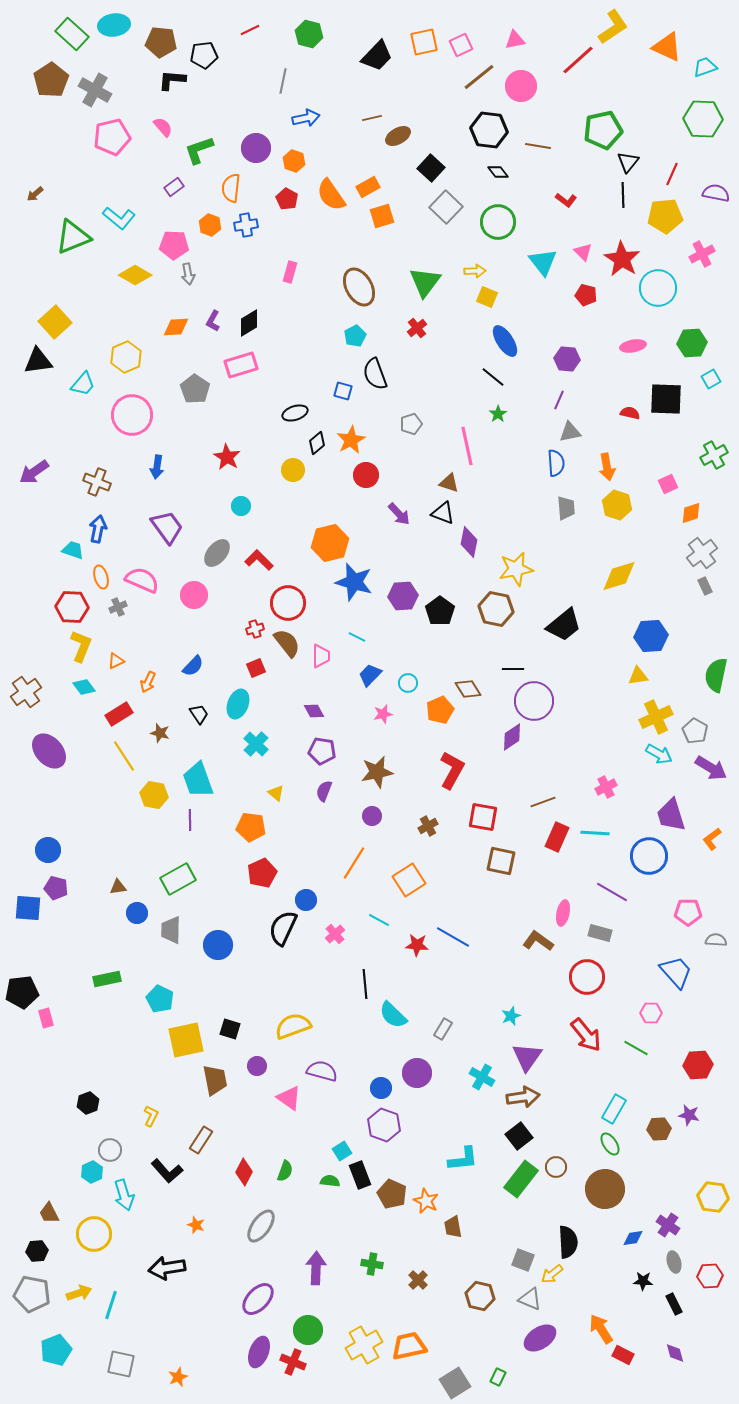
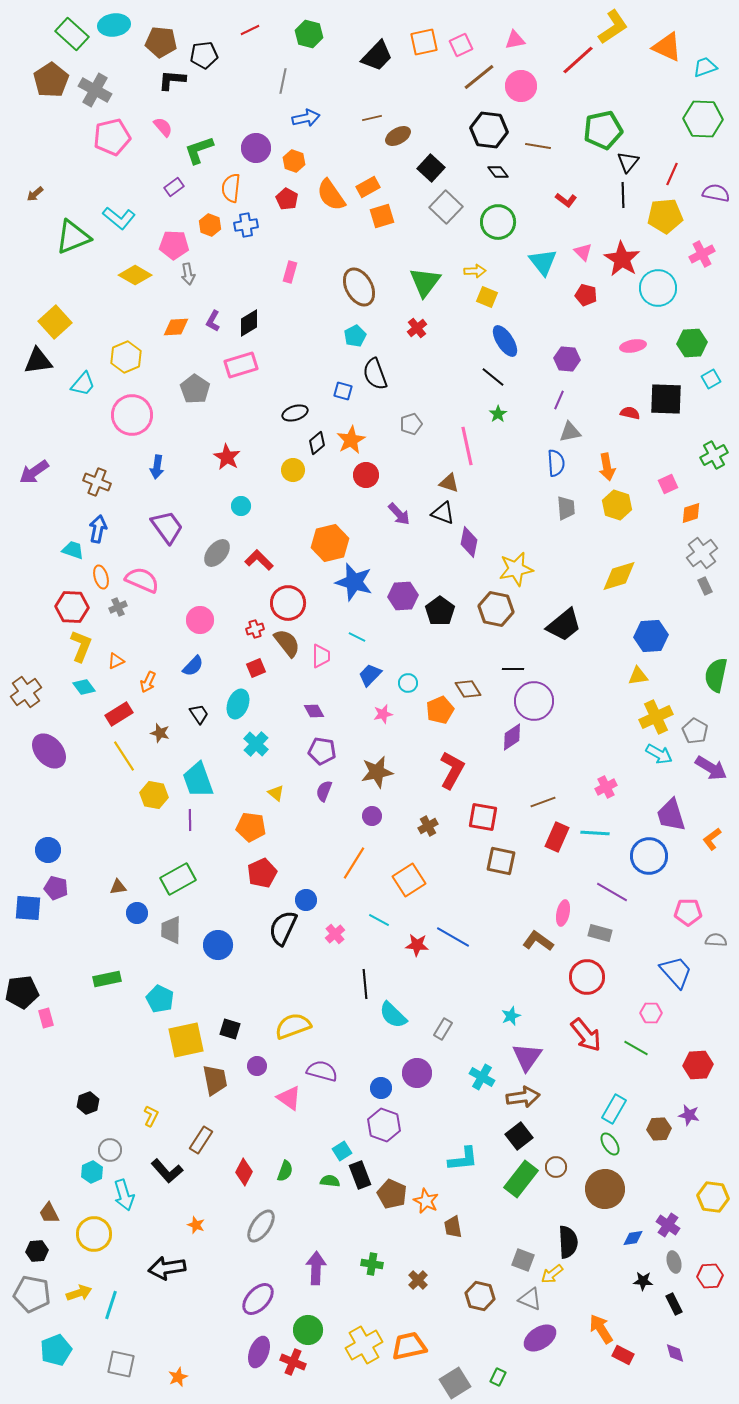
pink circle at (194, 595): moved 6 px right, 25 px down
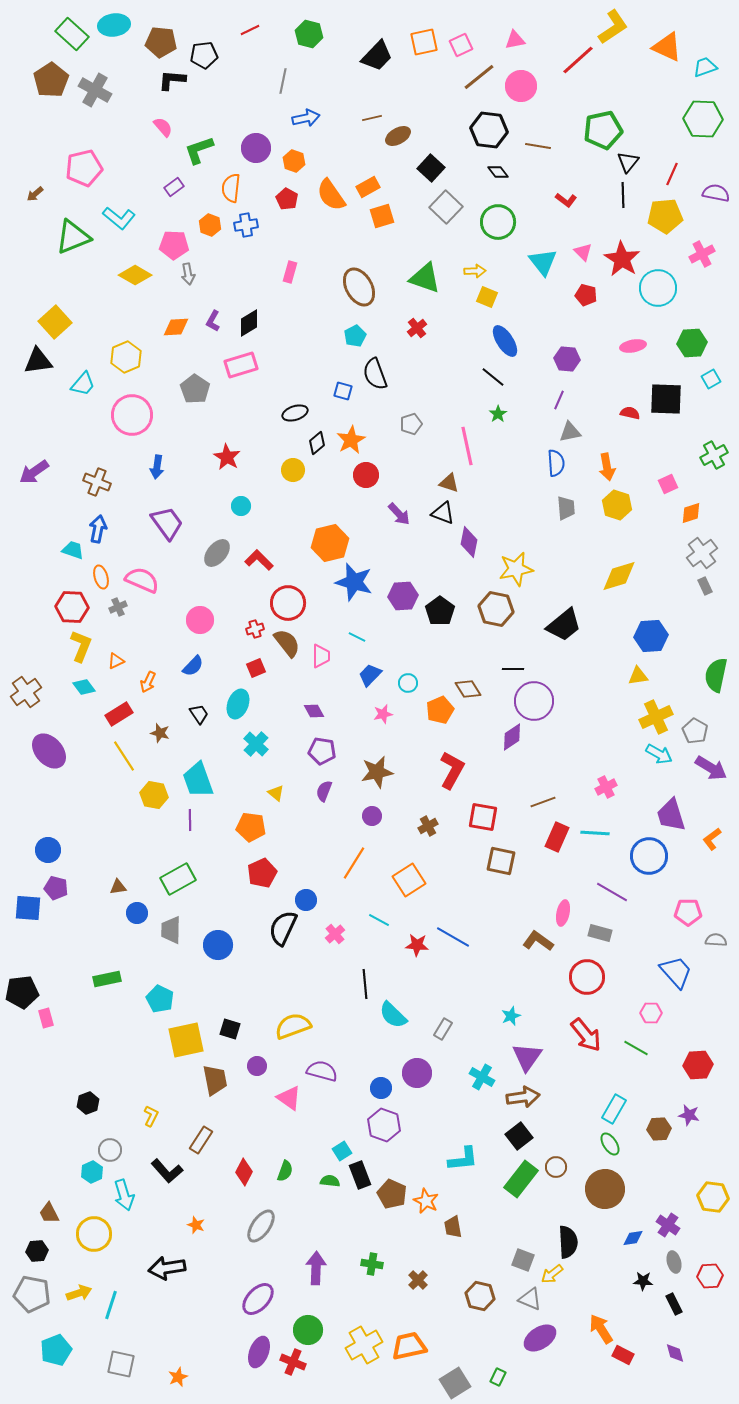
pink pentagon at (112, 137): moved 28 px left, 31 px down
green triangle at (425, 282): moved 4 px up; rotated 48 degrees counterclockwise
purple trapezoid at (167, 527): moved 4 px up
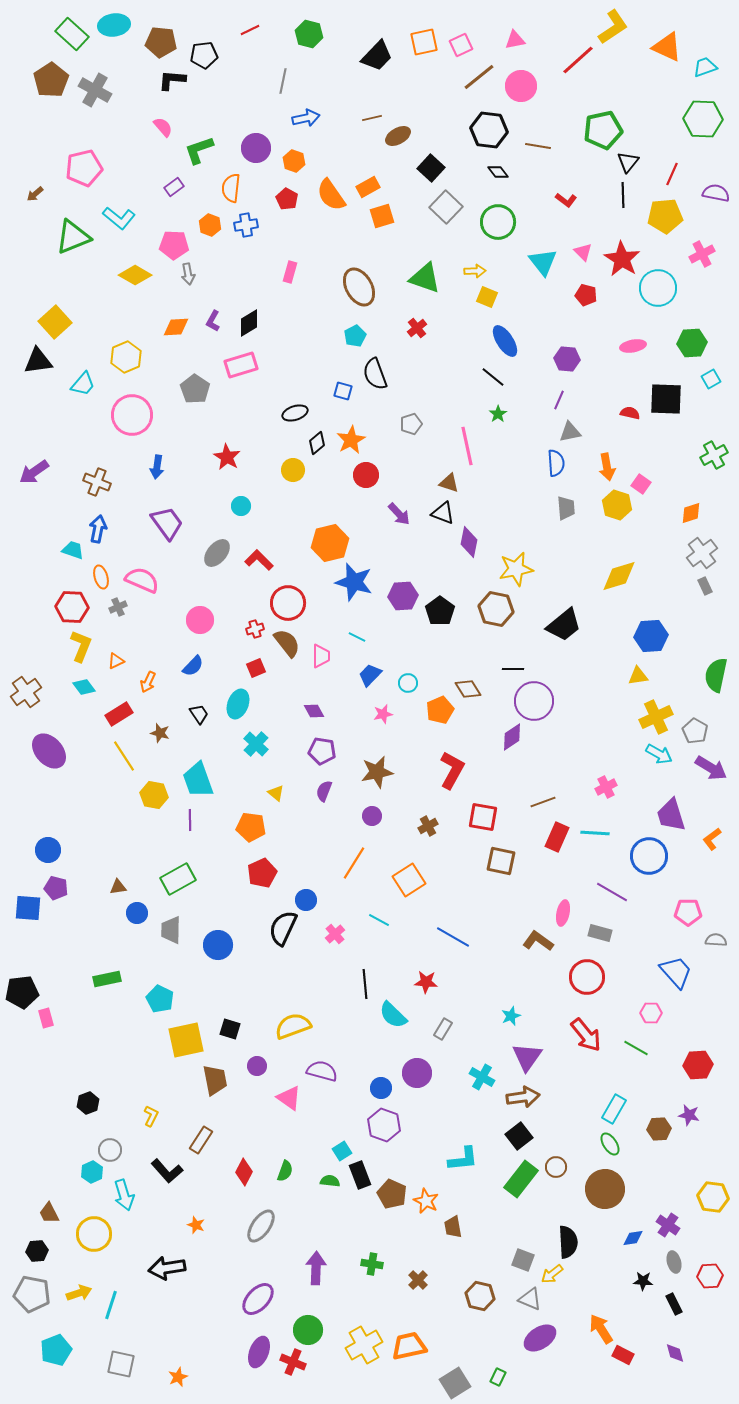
pink square at (668, 484): moved 27 px left; rotated 30 degrees counterclockwise
red star at (417, 945): moved 9 px right, 37 px down
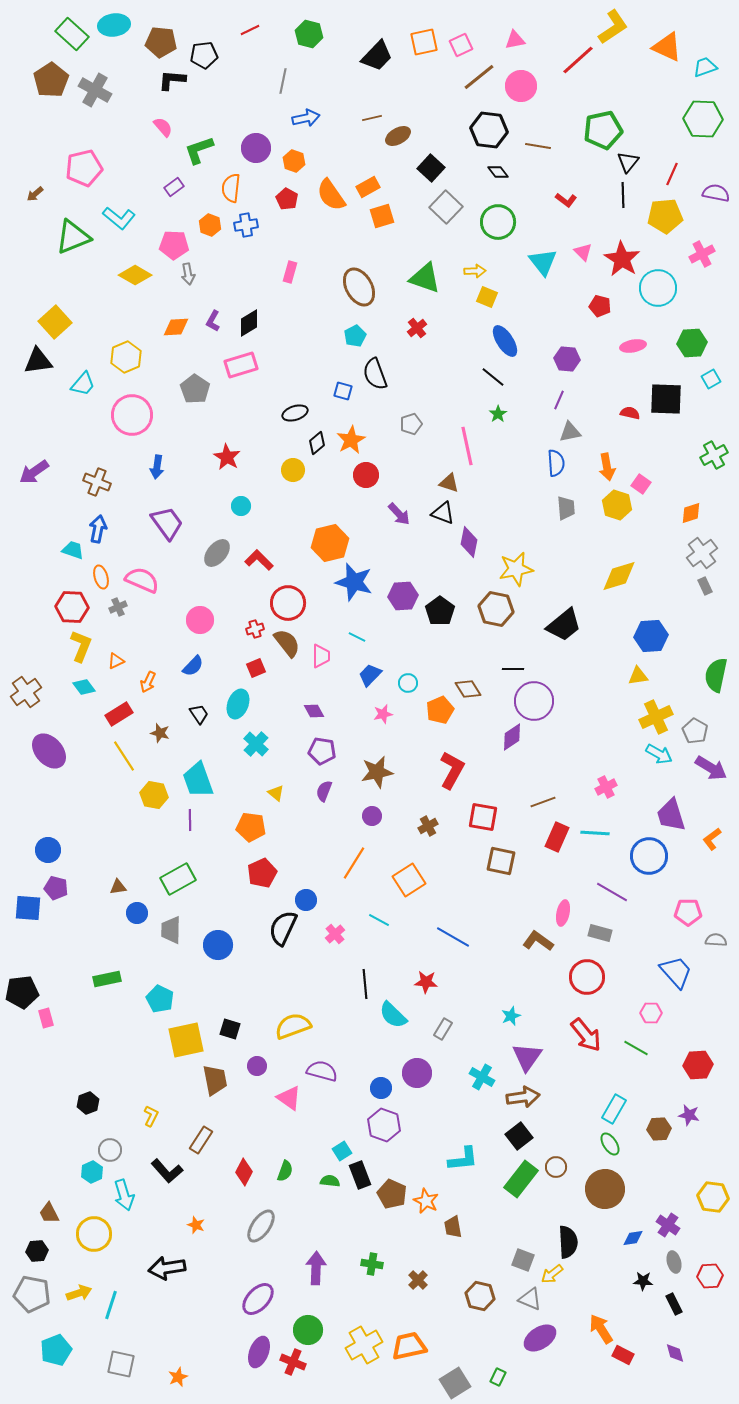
red pentagon at (586, 295): moved 14 px right, 11 px down
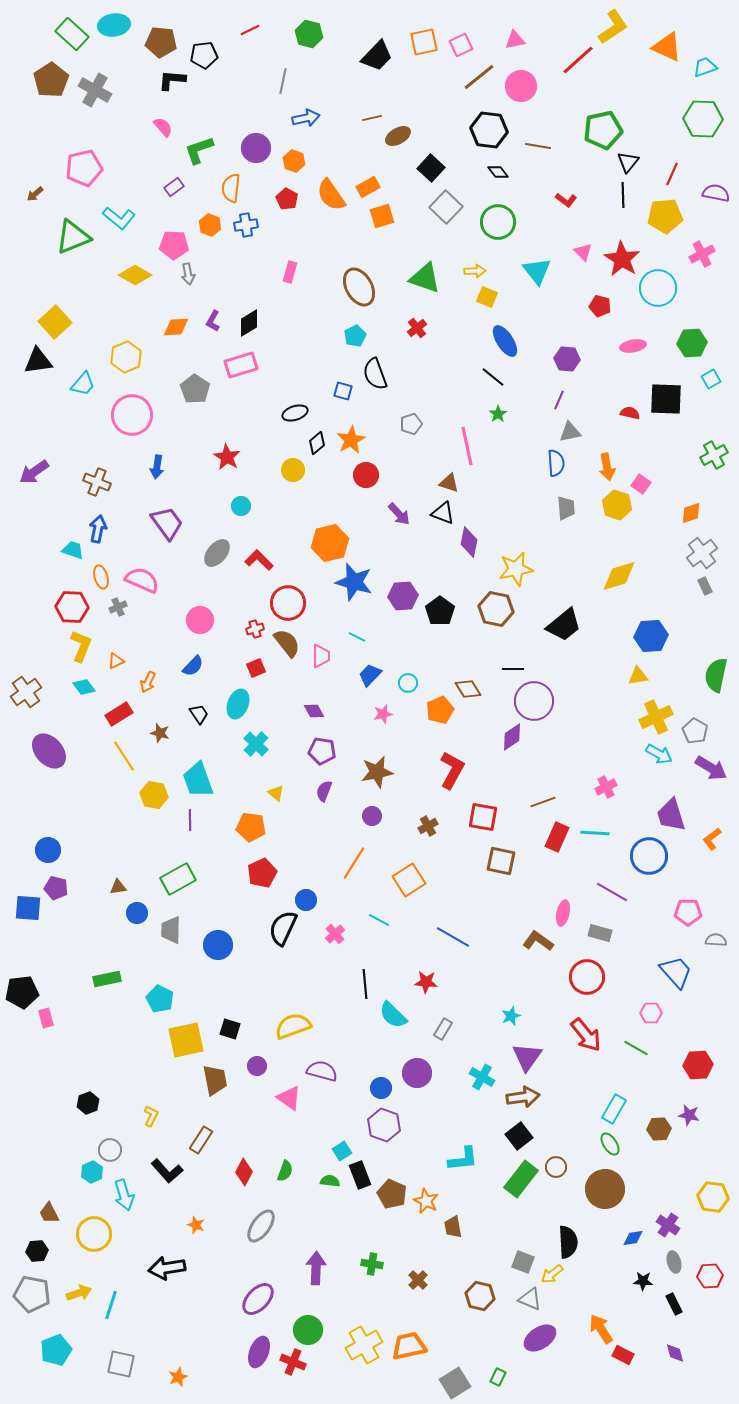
cyan triangle at (543, 262): moved 6 px left, 9 px down
gray square at (523, 1260): moved 2 px down
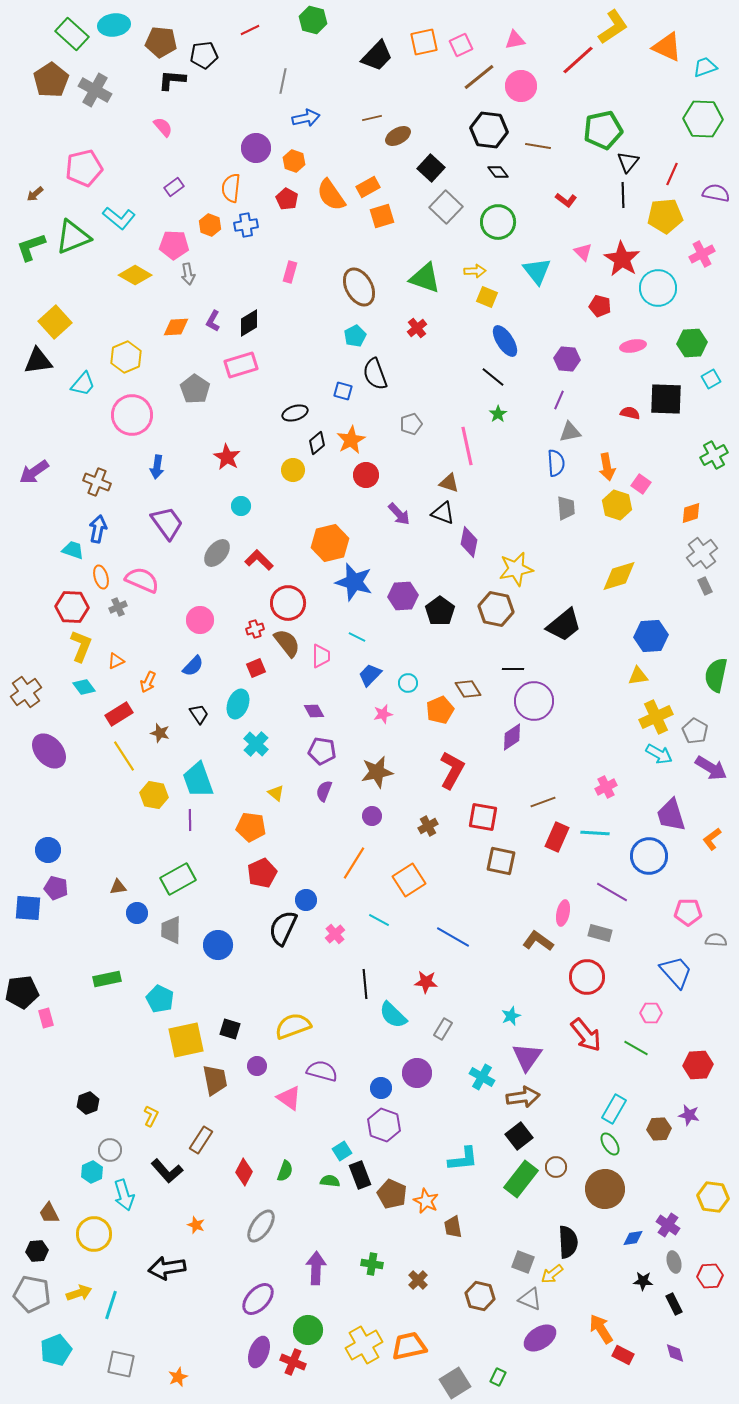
green hexagon at (309, 34): moved 4 px right, 14 px up
green L-shape at (199, 150): moved 168 px left, 97 px down
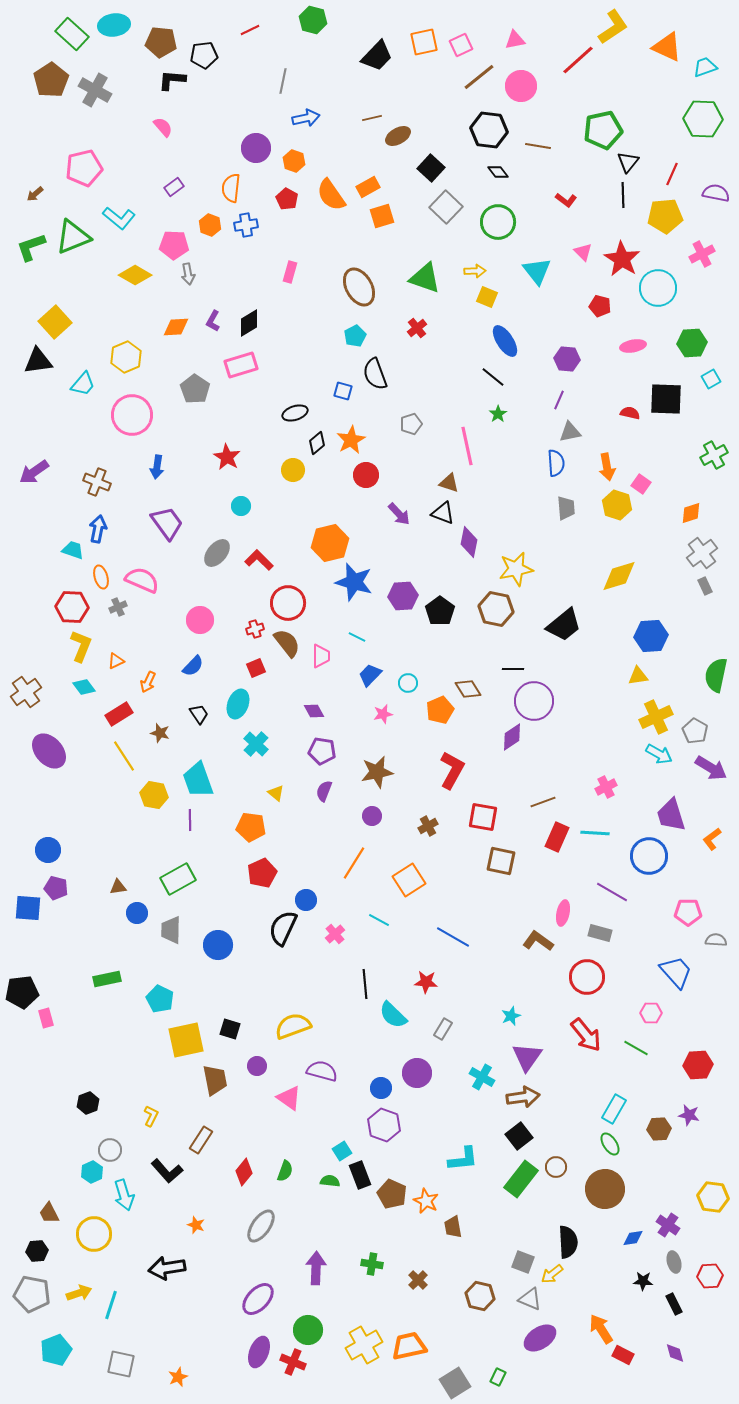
red diamond at (244, 1172): rotated 12 degrees clockwise
